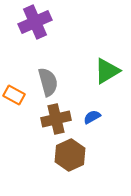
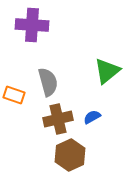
purple cross: moved 3 px left, 3 px down; rotated 28 degrees clockwise
green triangle: rotated 8 degrees counterclockwise
orange rectangle: rotated 10 degrees counterclockwise
brown cross: moved 2 px right
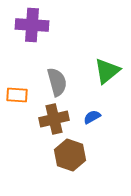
gray semicircle: moved 9 px right
orange rectangle: moved 3 px right; rotated 15 degrees counterclockwise
brown cross: moved 4 px left
brown hexagon: rotated 16 degrees counterclockwise
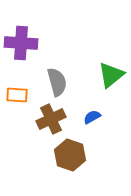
purple cross: moved 11 px left, 18 px down
green triangle: moved 4 px right, 4 px down
brown cross: moved 3 px left; rotated 12 degrees counterclockwise
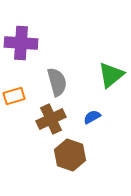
orange rectangle: moved 3 px left, 1 px down; rotated 20 degrees counterclockwise
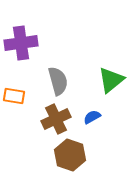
purple cross: rotated 12 degrees counterclockwise
green triangle: moved 5 px down
gray semicircle: moved 1 px right, 1 px up
orange rectangle: rotated 25 degrees clockwise
brown cross: moved 5 px right
